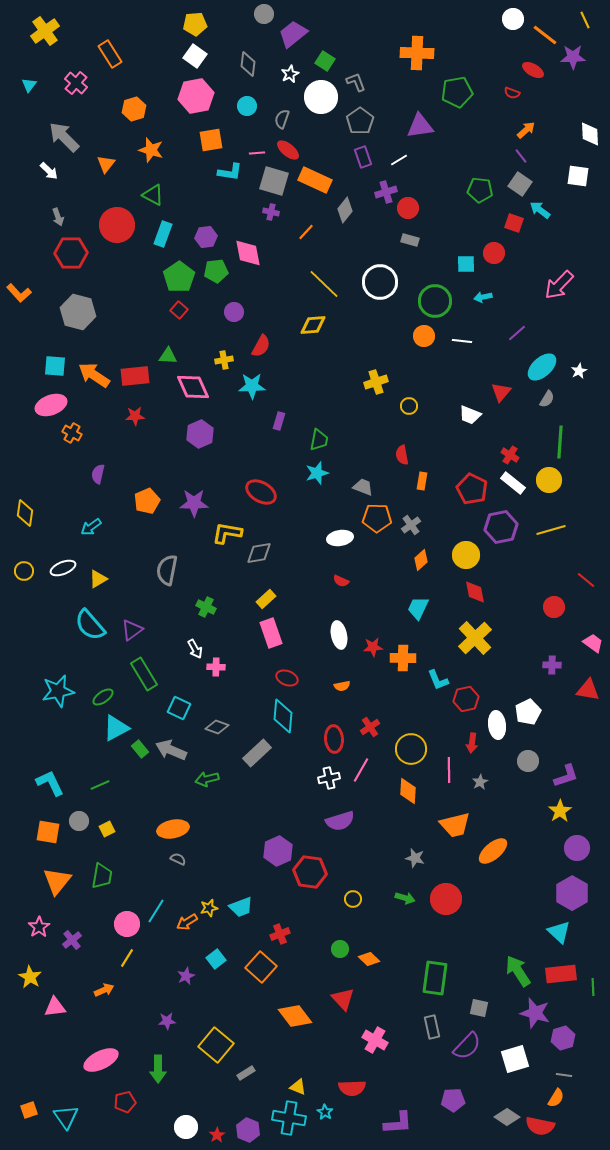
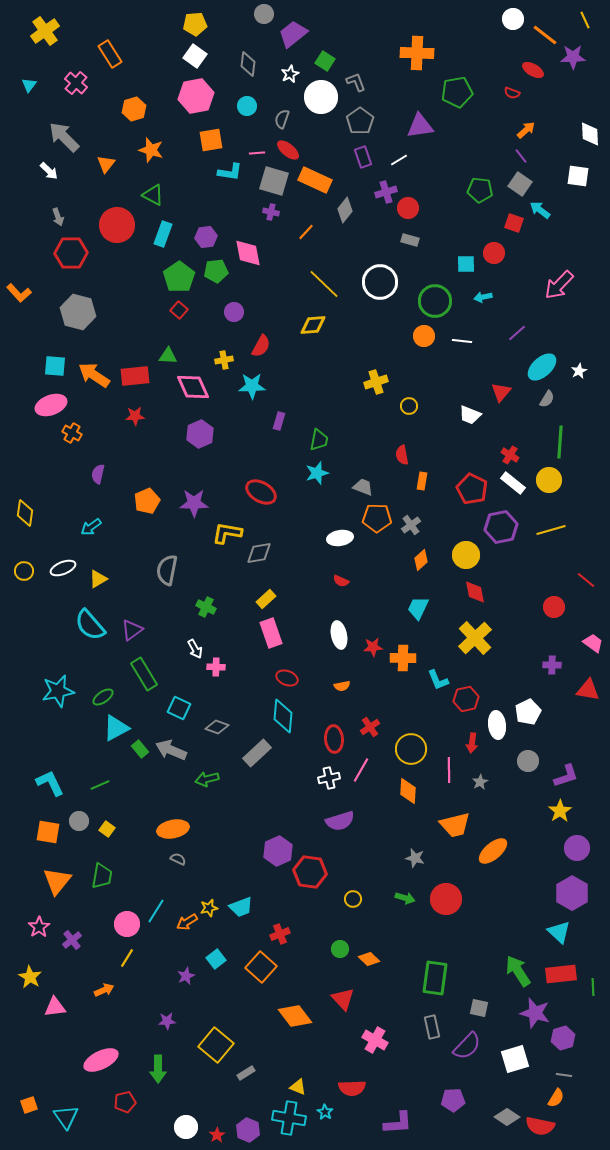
yellow square at (107, 829): rotated 28 degrees counterclockwise
orange square at (29, 1110): moved 5 px up
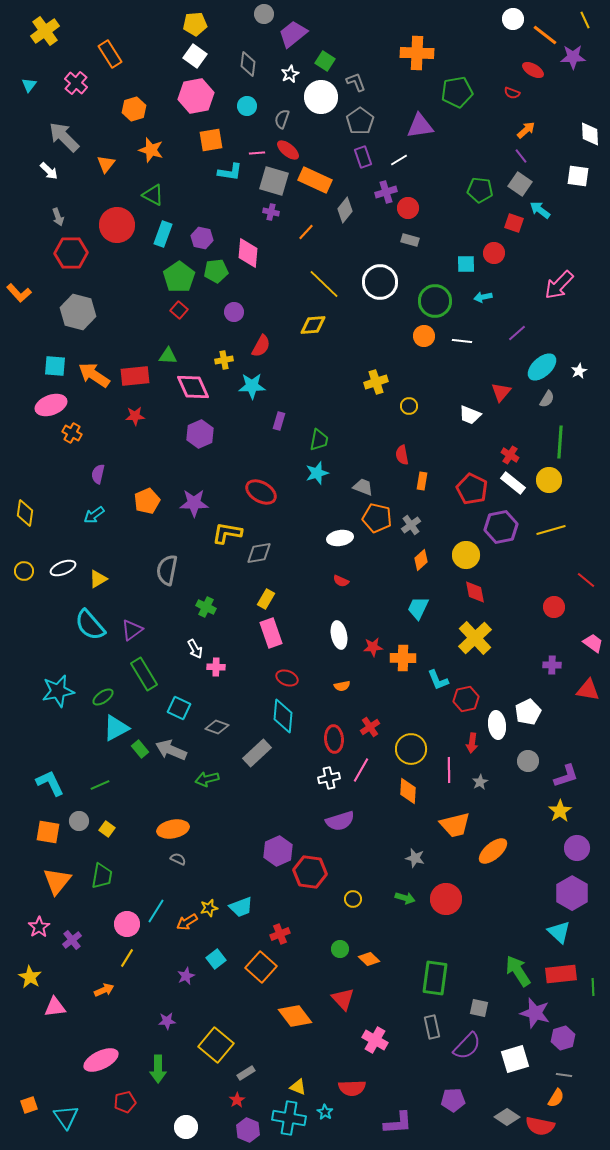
purple hexagon at (206, 237): moved 4 px left, 1 px down; rotated 20 degrees clockwise
pink diamond at (248, 253): rotated 16 degrees clockwise
orange pentagon at (377, 518): rotated 12 degrees clockwise
cyan arrow at (91, 527): moved 3 px right, 12 px up
yellow rectangle at (266, 599): rotated 18 degrees counterclockwise
red star at (217, 1135): moved 20 px right, 35 px up
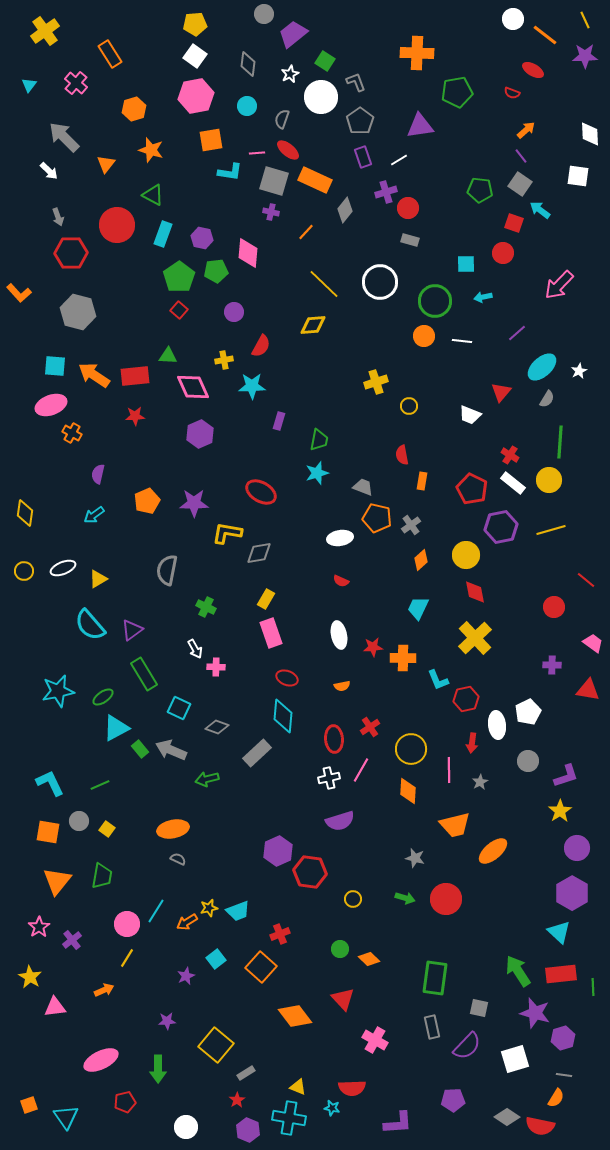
purple star at (573, 57): moved 12 px right, 1 px up
red circle at (494, 253): moved 9 px right
cyan trapezoid at (241, 907): moved 3 px left, 4 px down
cyan star at (325, 1112): moved 7 px right, 4 px up; rotated 21 degrees counterclockwise
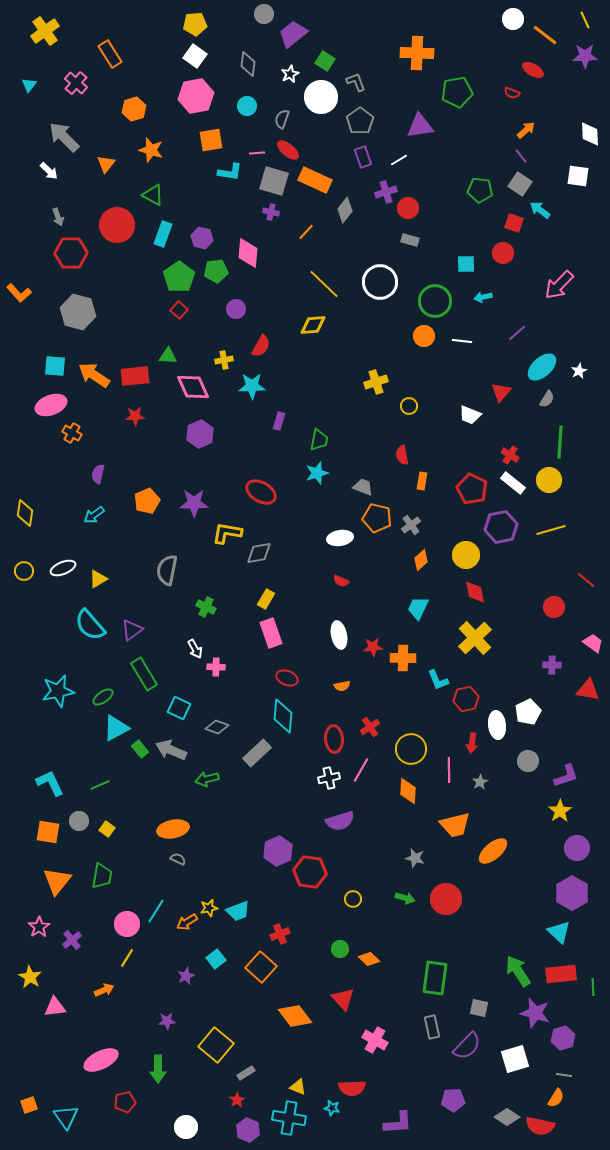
purple circle at (234, 312): moved 2 px right, 3 px up
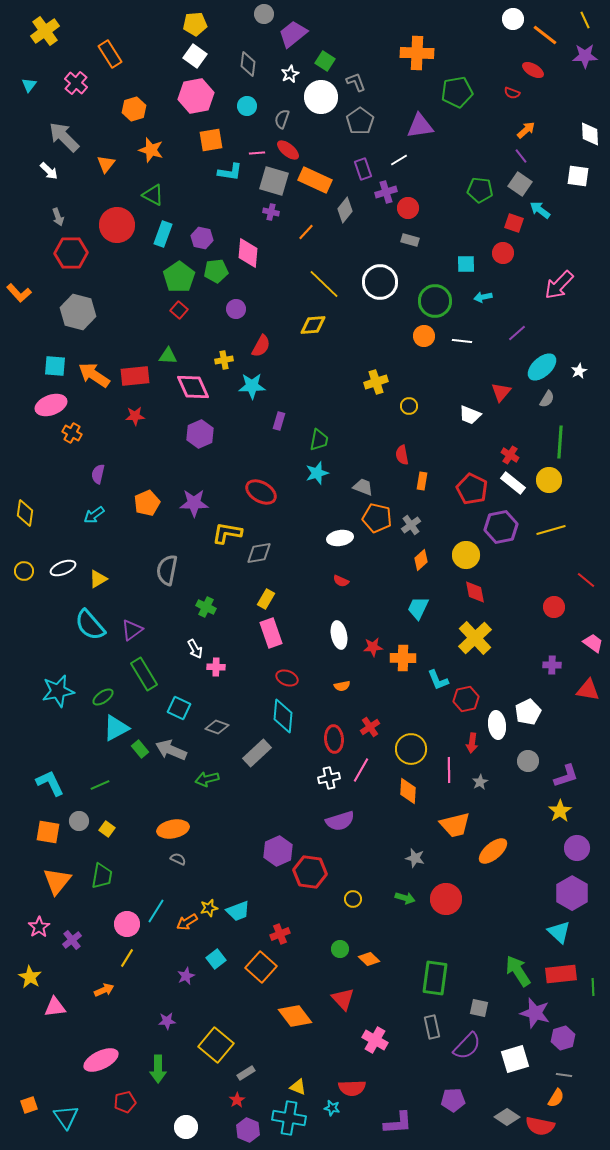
purple rectangle at (363, 157): moved 12 px down
orange pentagon at (147, 501): moved 2 px down
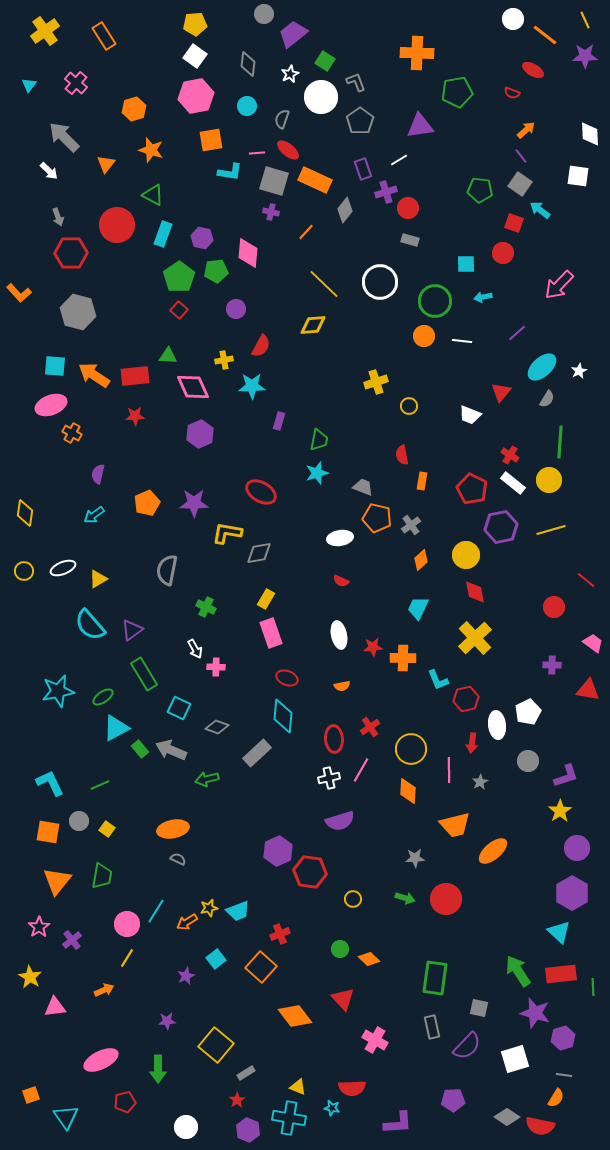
orange rectangle at (110, 54): moved 6 px left, 18 px up
gray star at (415, 858): rotated 18 degrees counterclockwise
orange square at (29, 1105): moved 2 px right, 10 px up
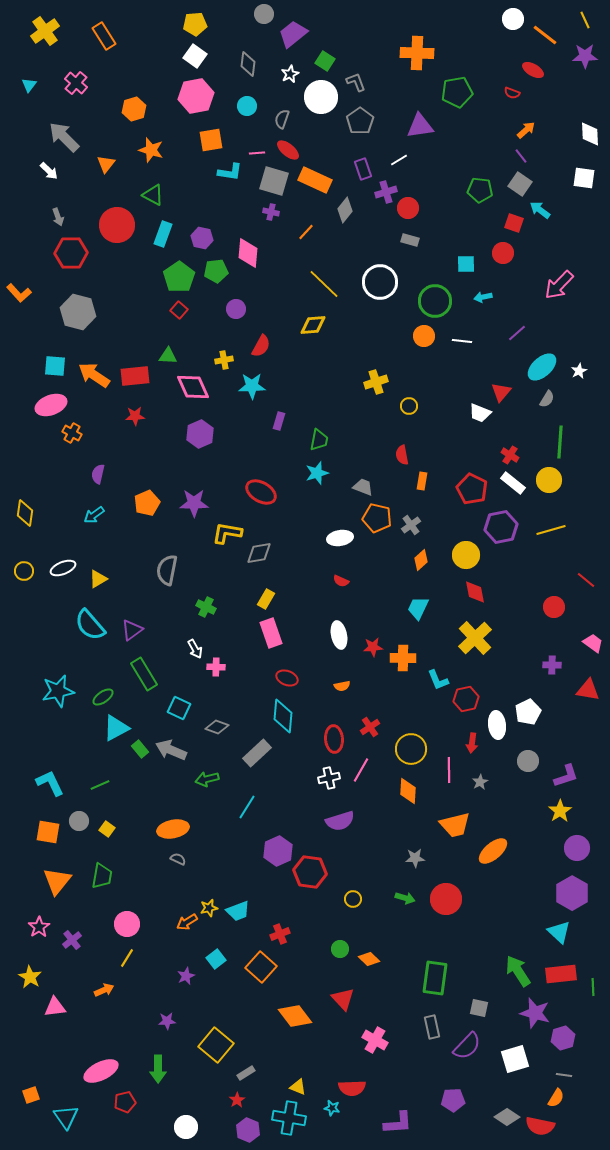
white square at (578, 176): moved 6 px right, 2 px down
white trapezoid at (470, 415): moved 10 px right, 2 px up
cyan line at (156, 911): moved 91 px right, 104 px up
pink ellipse at (101, 1060): moved 11 px down
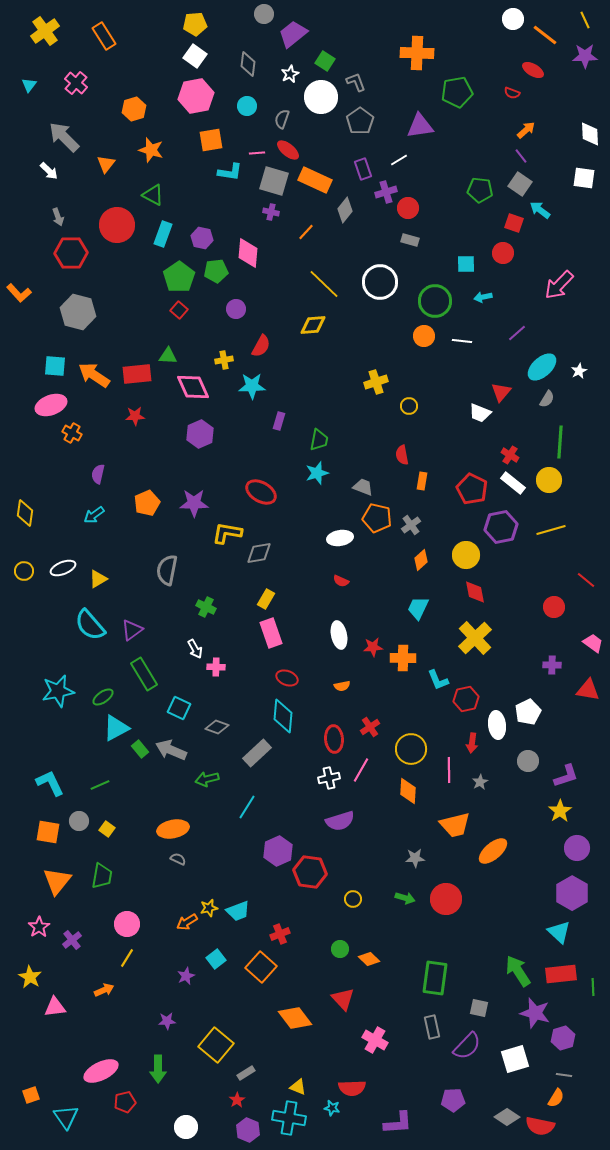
red rectangle at (135, 376): moved 2 px right, 2 px up
orange diamond at (295, 1016): moved 2 px down
